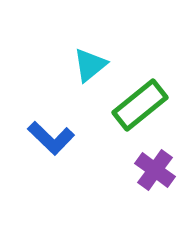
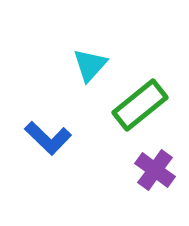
cyan triangle: rotated 9 degrees counterclockwise
blue L-shape: moved 3 px left
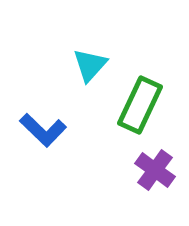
green rectangle: rotated 26 degrees counterclockwise
blue L-shape: moved 5 px left, 8 px up
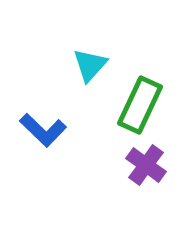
purple cross: moved 9 px left, 5 px up
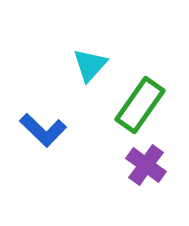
green rectangle: rotated 10 degrees clockwise
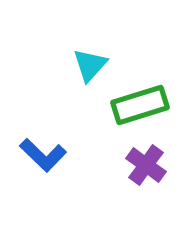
green rectangle: rotated 38 degrees clockwise
blue L-shape: moved 25 px down
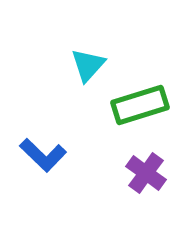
cyan triangle: moved 2 px left
purple cross: moved 8 px down
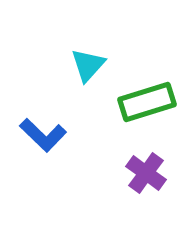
green rectangle: moved 7 px right, 3 px up
blue L-shape: moved 20 px up
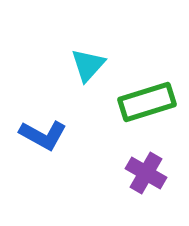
blue L-shape: rotated 15 degrees counterclockwise
purple cross: rotated 6 degrees counterclockwise
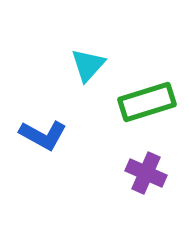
purple cross: rotated 6 degrees counterclockwise
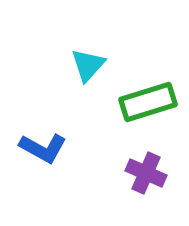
green rectangle: moved 1 px right
blue L-shape: moved 13 px down
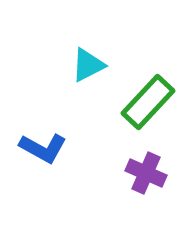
cyan triangle: rotated 21 degrees clockwise
green rectangle: rotated 30 degrees counterclockwise
